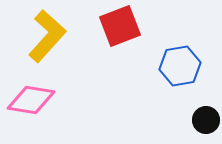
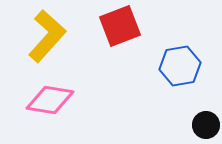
pink diamond: moved 19 px right
black circle: moved 5 px down
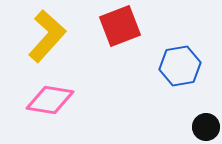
black circle: moved 2 px down
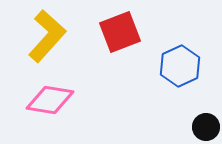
red square: moved 6 px down
blue hexagon: rotated 15 degrees counterclockwise
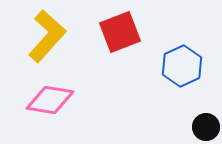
blue hexagon: moved 2 px right
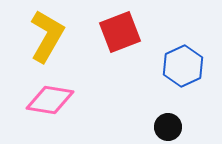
yellow L-shape: rotated 12 degrees counterclockwise
blue hexagon: moved 1 px right
black circle: moved 38 px left
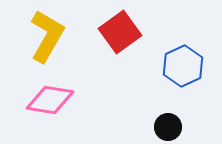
red square: rotated 15 degrees counterclockwise
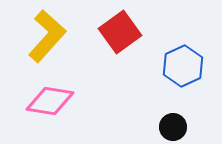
yellow L-shape: rotated 12 degrees clockwise
pink diamond: moved 1 px down
black circle: moved 5 px right
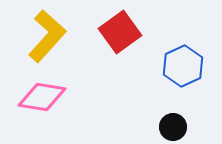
pink diamond: moved 8 px left, 4 px up
